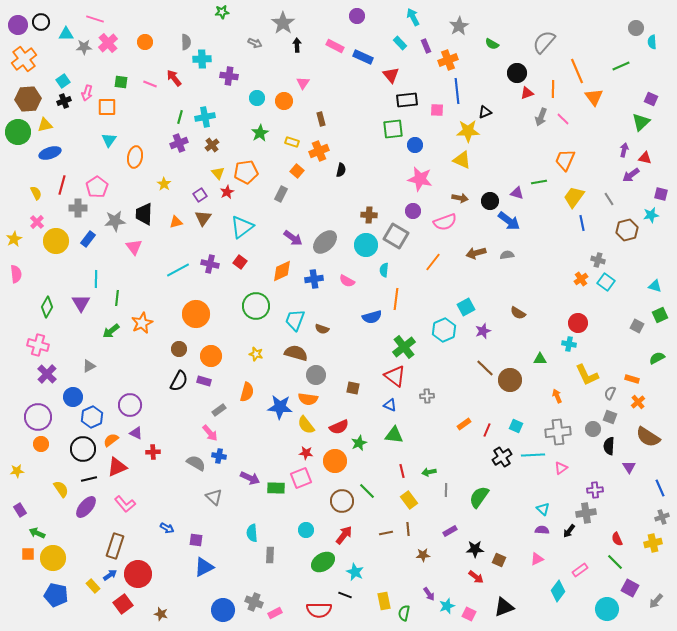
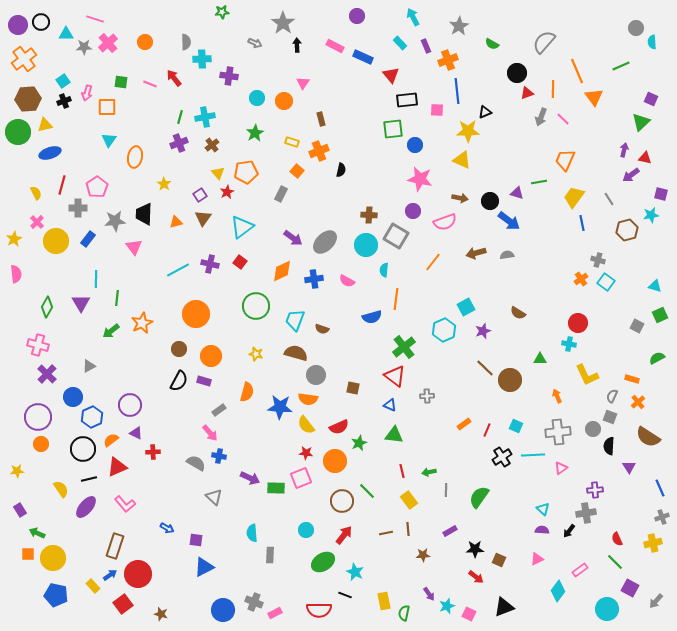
green star at (260, 133): moved 5 px left
gray semicircle at (610, 393): moved 2 px right, 3 px down
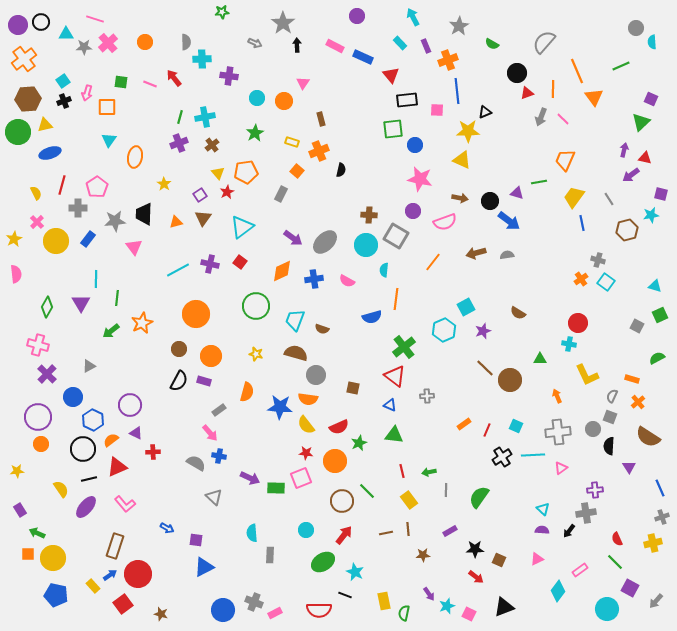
blue hexagon at (92, 417): moved 1 px right, 3 px down; rotated 10 degrees counterclockwise
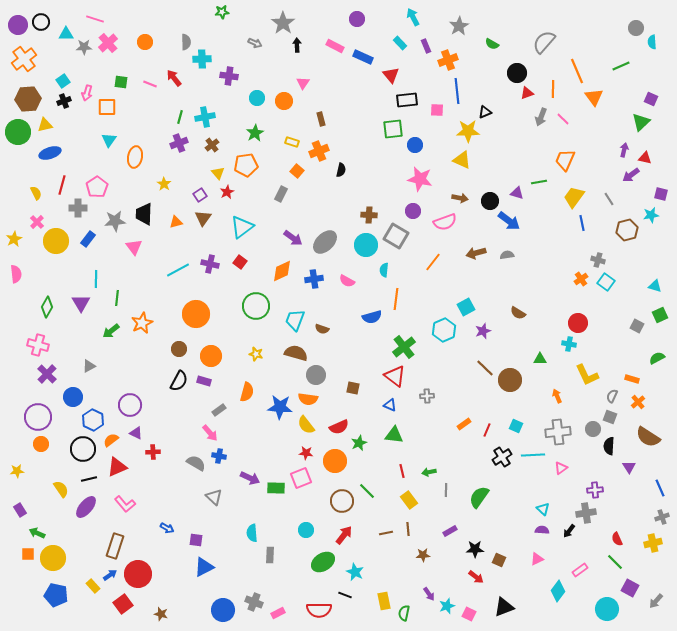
purple circle at (357, 16): moved 3 px down
orange pentagon at (246, 172): moved 7 px up
pink rectangle at (275, 613): moved 3 px right
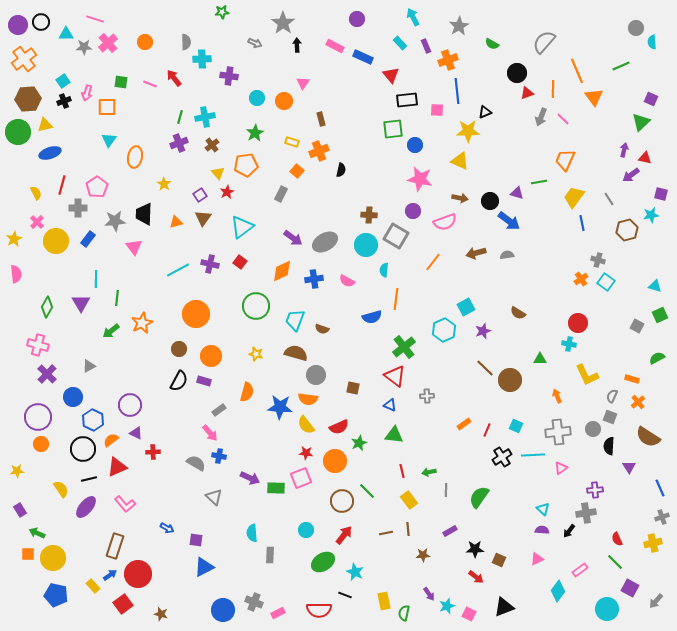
yellow triangle at (462, 160): moved 2 px left, 1 px down
gray ellipse at (325, 242): rotated 15 degrees clockwise
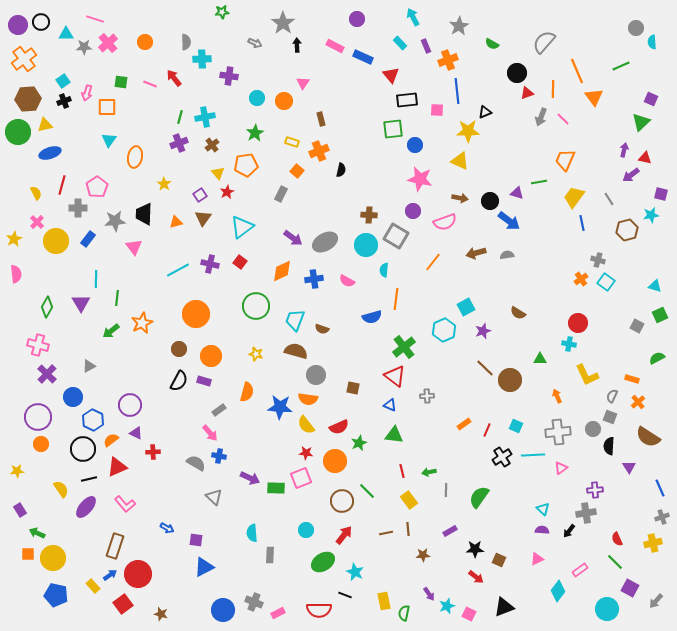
brown semicircle at (296, 353): moved 2 px up
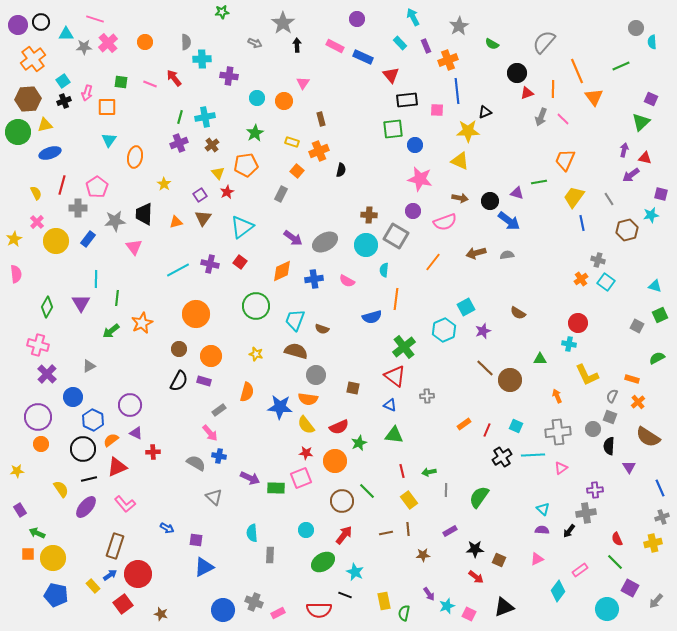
orange cross at (24, 59): moved 9 px right
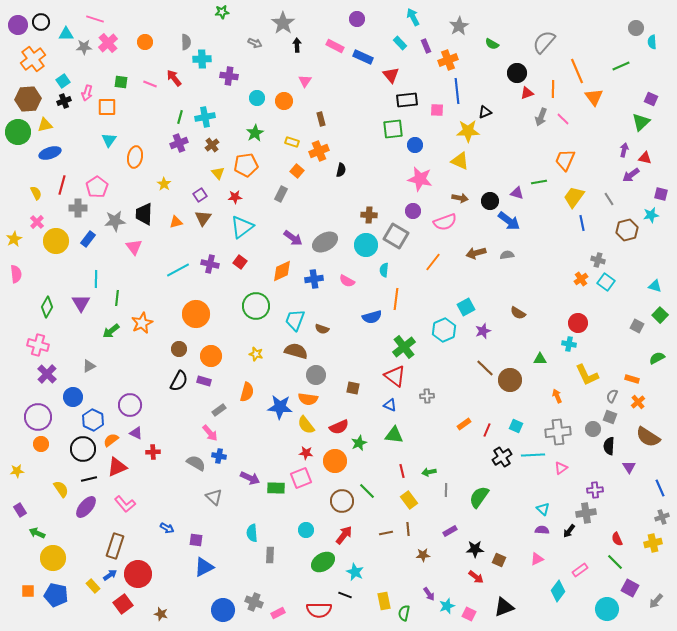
pink triangle at (303, 83): moved 2 px right, 2 px up
red star at (227, 192): moved 8 px right, 5 px down; rotated 24 degrees clockwise
green square at (660, 315): rotated 21 degrees counterclockwise
orange square at (28, 554): moved 37 px down
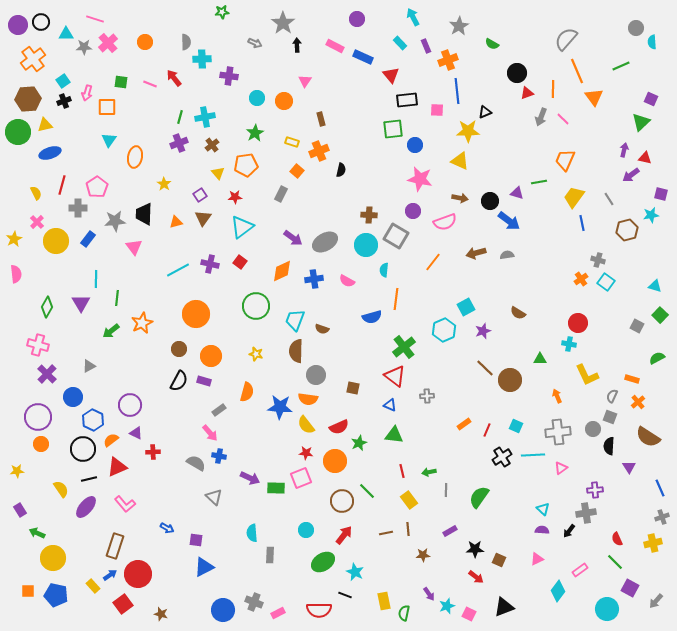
gray semicircle at (544, 42): moved 22 px right, 3 px up
brown semicircle at (296, 351): rotated 105 degrees counterclockwise
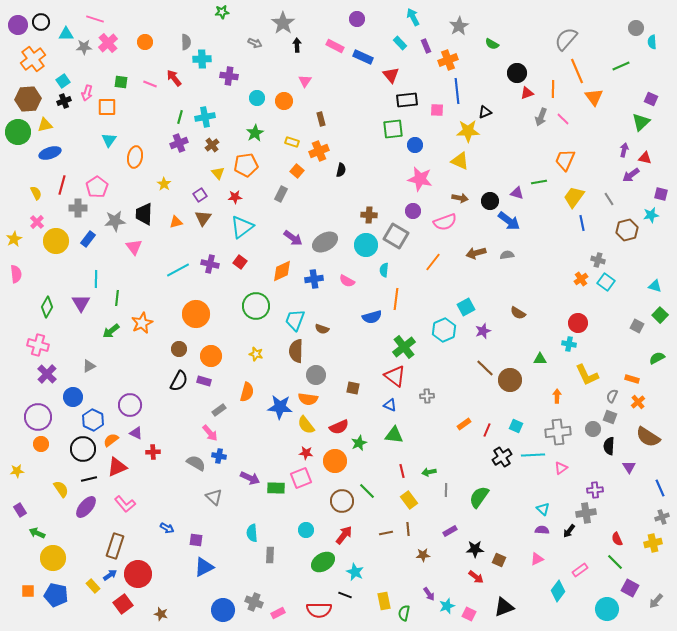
orange arrow at (557, 396): rotated 24 degrees clockwise
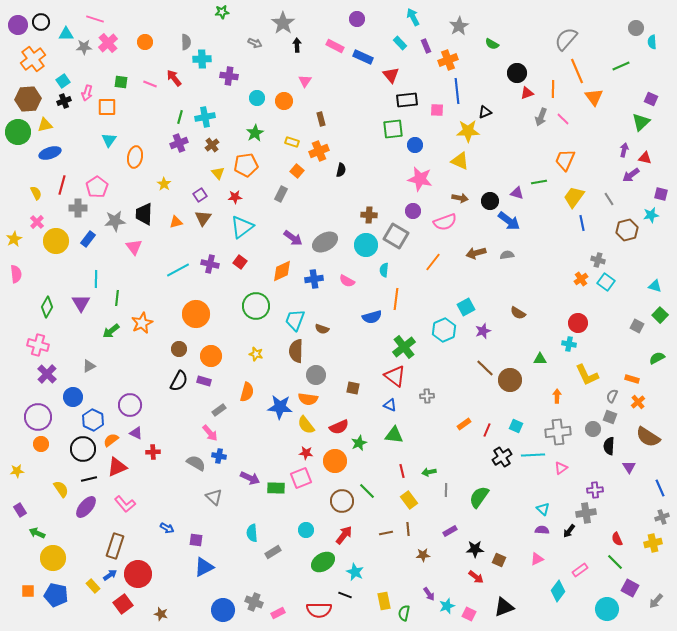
gray rectangle at (270, 555): moved 3 px right, 3 px up; rotated 56 degrees clockwise
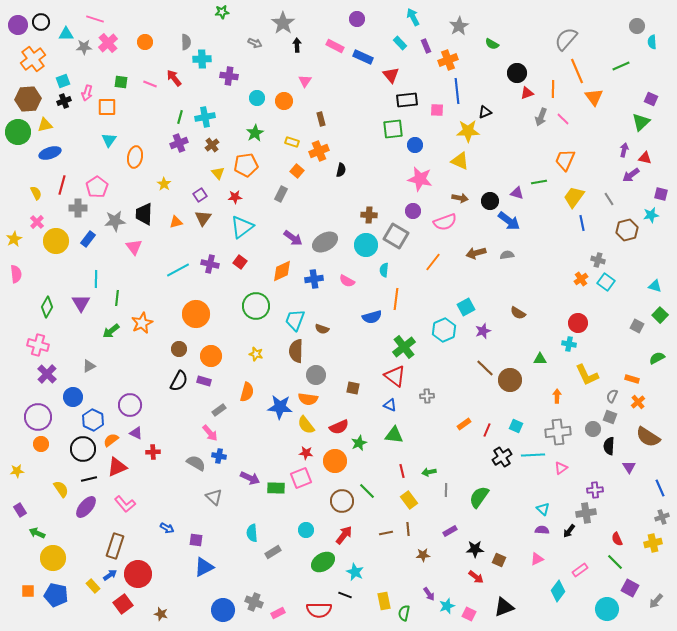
gray circle at (636, 28): moved 1 px right, 2 px up
cyan square at (63, 81): rotated 16 degrees clockwise
